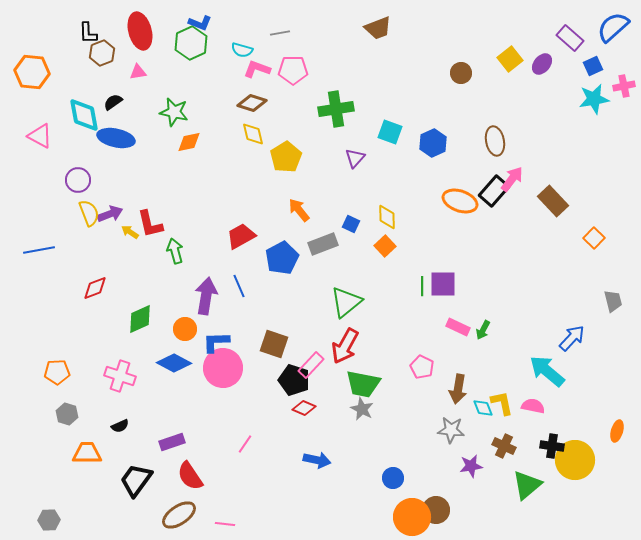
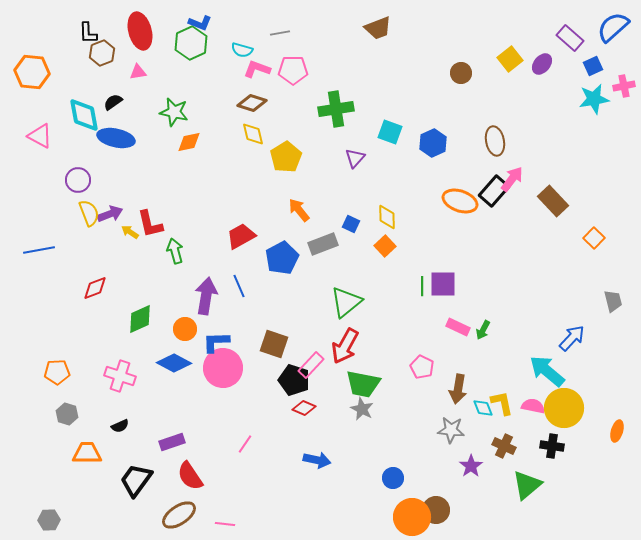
yellow circle at (575, 460): moved 11 px left, 52 px up
purple star at (471, 466): rotated 25 degrees counterclockwise
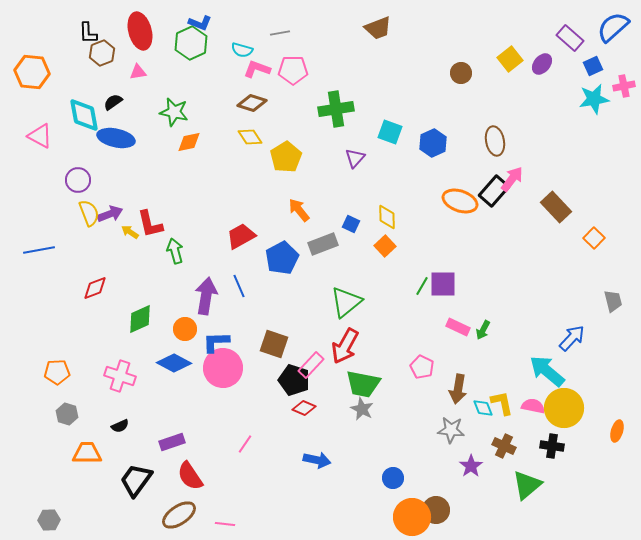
yellow diamond at (253, 134): moved 3 px left, 3 px down; rotated 20 degrees counterclockwise
brown rectangle at (553, 201): moved 3 px right, 6 px down
green line at (422, 286): rotated 30 degrees clockwise
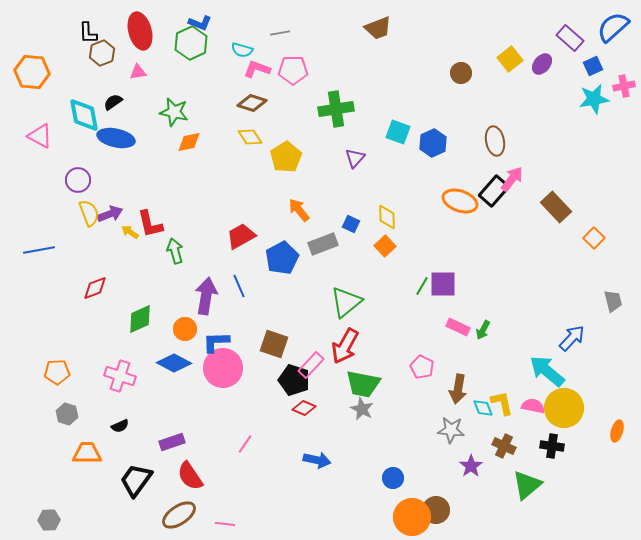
cyan square at (390, 132): moved 8 px right
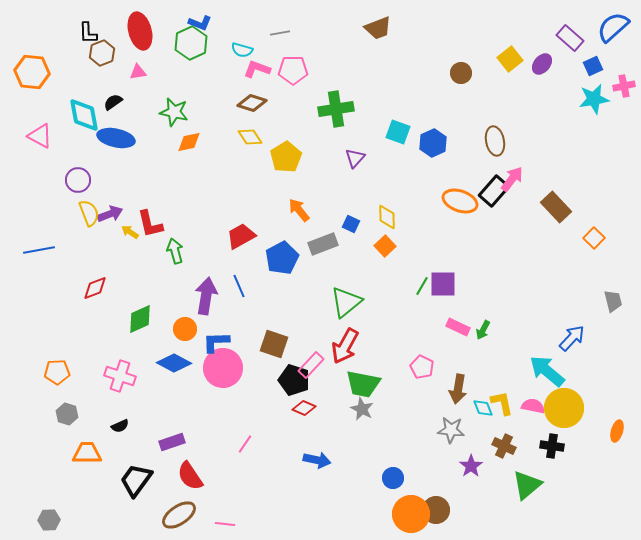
orange circle at (412, 517): moved 1 px left, 3 px up
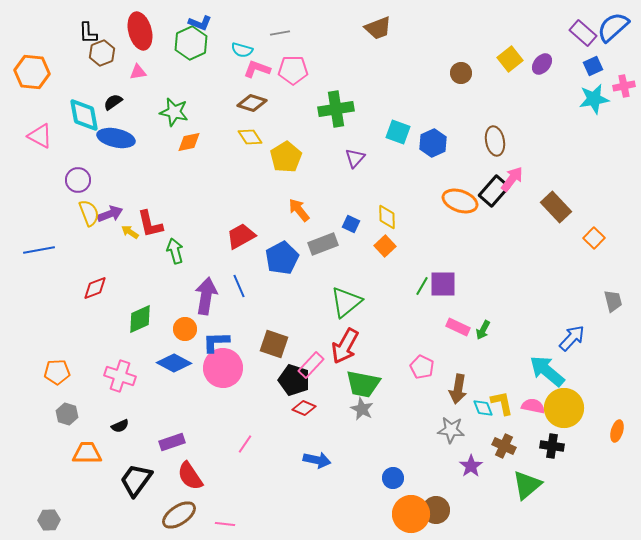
purple rectangle at (570, 38): moved 13 px right, 5 px up
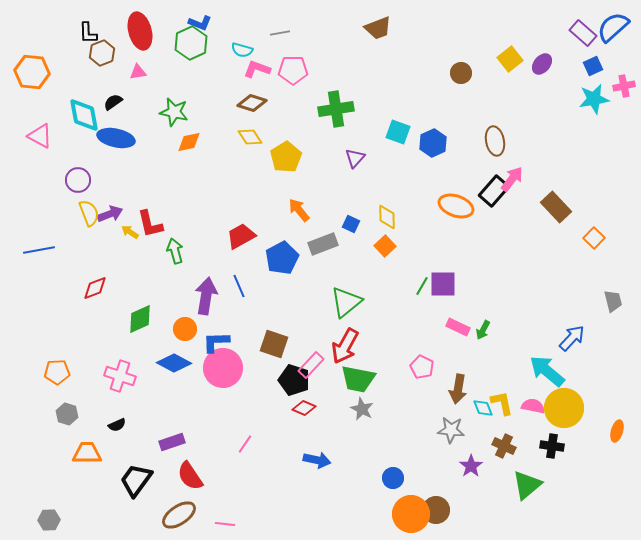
orange ellipse at (460, 201): moved 4 px left, 5 px down
green trapezoid at (363, 384): moved 5 px left, 5 px up
black semicircle at (120, 426): moved 3 px left, 1 px up
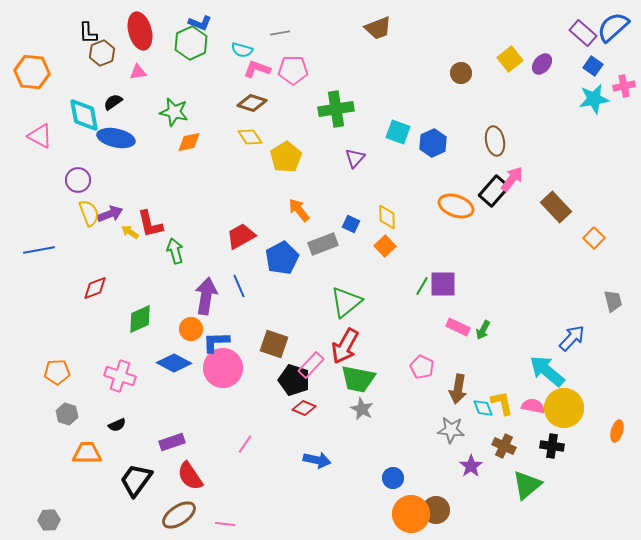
blue square at (593, 66): rotated 30 degrees counterclockwise
orange circle at (185, 329): moved 6 px right
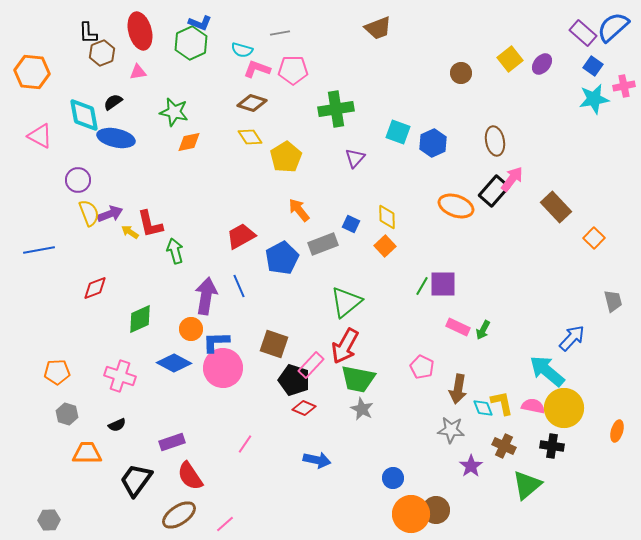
pink line at (225, 524): rotated 48 degrees counterclockwise
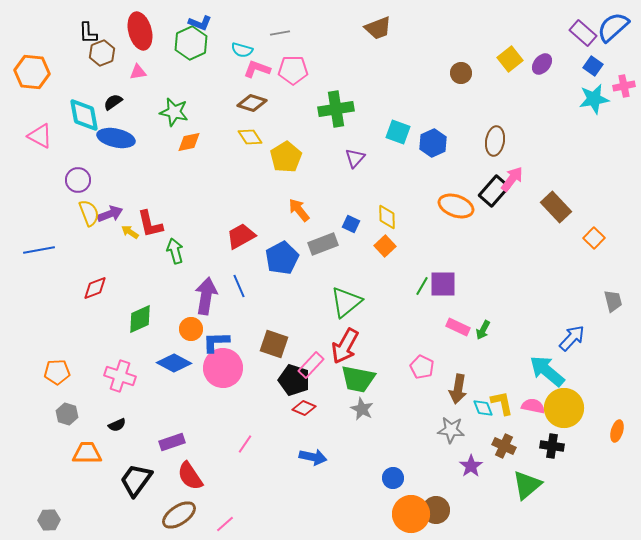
brown ellipse at (495, 141): rotated 20 degrees clockwise
blue arrow at (317, 460): moved 4 px left, 3 px up
